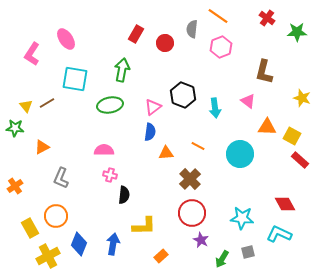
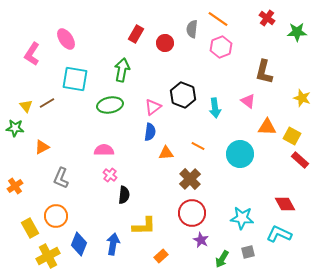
orange line at (218, 16): moved 3 px down
pink cross at (110, 175): rotated 24 degrees clockwise
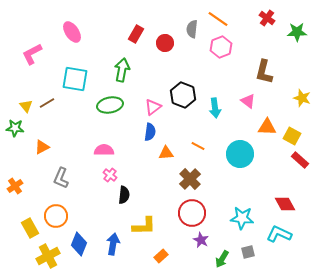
pink ellipse at (66, 39): moved 6 px right, 7 px up
pink L-shape at (32, 54): rotated 30 degrees clockwise
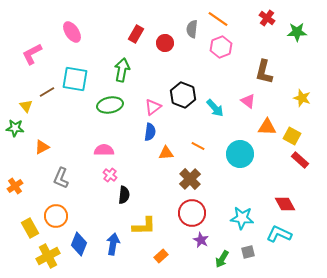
brown line at (47, 103): moved 11 px up
cyan arrow at (215, 108): rotated 36 degrees counterclockwise
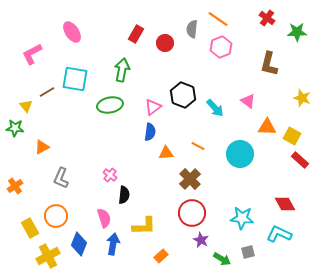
brown L-shape at (264, 72): moved 5 px right, 8 px up
pink semicircle at (104, 150): moved 68 px down; rotated 72 degrees clockwise
green arrow at (222, 259): rotated 90 degrees counterclockwise
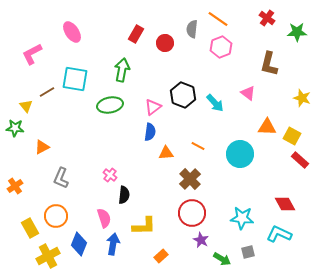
pink triangle at (248, 101): moved 8 px up
cyan arrow at (215, 108): moved 5 px up
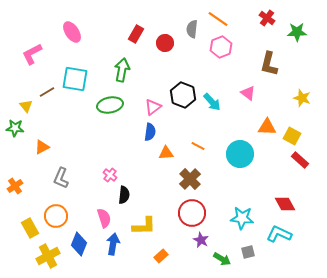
cyan arrow at (215, 103): moved 3 px left, 1 px up
